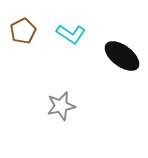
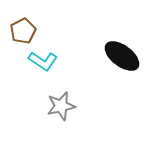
cyan L-shape: moved 28 px left, 27 px down
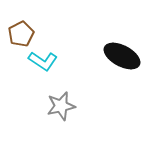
brown pentagon: moved 2 px left, 3 px down
black ellipse: rotated 9 degrees counterclockwise
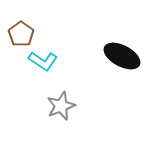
brown pentagon: rotated 10 degrees counterclockwise
gray star: rotated 8 degrees counterclockwise
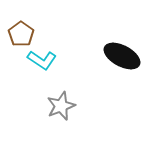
cyan L-shape: moved 1 px left, 1 px up
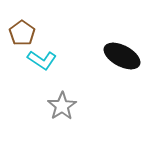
brown pentagon: moved 1 px right, 1 px up
gray star: moved 1 px right; rotated 12 degrees counterclockwise
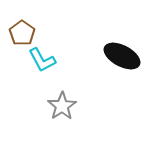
cyan L-shape: rotated 28 degrees clockwise
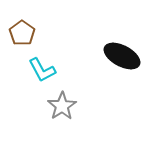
cyan L-shape: moved 10 px down
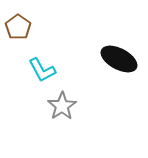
brown pentagon: moved 4 px left, 6 px up
black ellipse: moved 3 px left, 3 px down
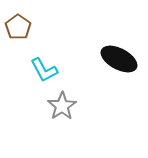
cyan L-shape: moved 2 px right
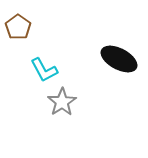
gray star: moved 4 px up
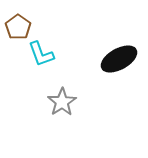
black ellipse: rotated 57 degrees counterclockwise
cyan L-shape: moved 3 px left, 16 px up; rotated 8 degrees clockwise
